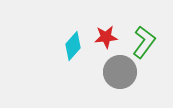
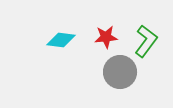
green L-shape: moved 2 px right, 1 px up
cyan diamond: moved 12 px left, 6 px up; rotated 56 degrees clockwise
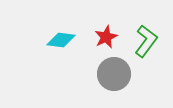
red star: rotated 20 degrees counterclockwise
gray circle: moved 6 px left, 2 px down
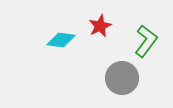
red star: moved 6 px left, 11 px up
gray circle: moved 8 px right, 4 px down
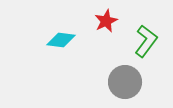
red star: moved 6 px right, 5 px up
gray circle: moved 3 px right, 4 px down
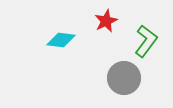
gray circle: moved 1 px left, 4 px up
